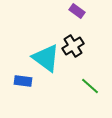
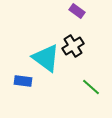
green line: moved 1 px right, 1 px down
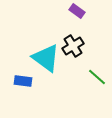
green line: moved 6 px right, 10 px up
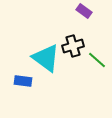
purple rectangle: moved 7 px right
black cross: rotated 15 degrees clockwise
green line: moved 17 px up
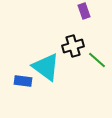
purple rectangle: rotated 35 degrees clockwise
cyan triangle: moved 9 px down
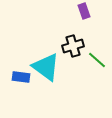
blue rectangle: moved 2 px left, 4 px up
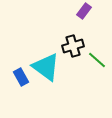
purple rectangle: rotated 56 degrees clockwise
blue rectangle: rotated 54 degrees clockwise
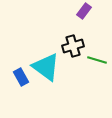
green line: rotated 24 degrees counterclockwise
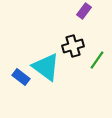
green line: rotated 72 degrees counterclockwise
blue rectangle: rotated 24 degrees counterclockwise
